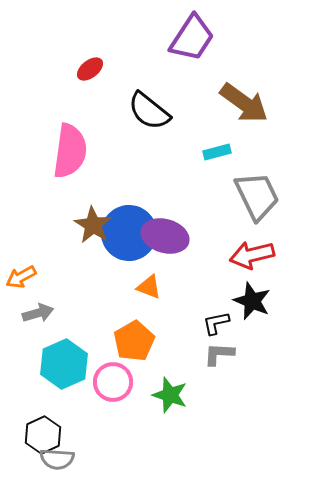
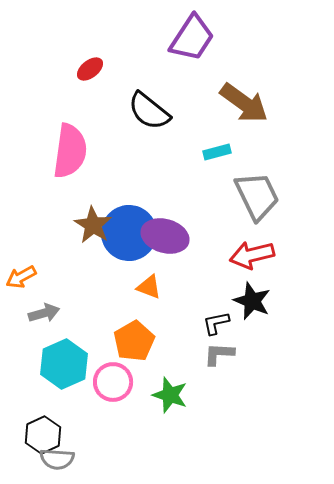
gray arrow: moved 6 px right
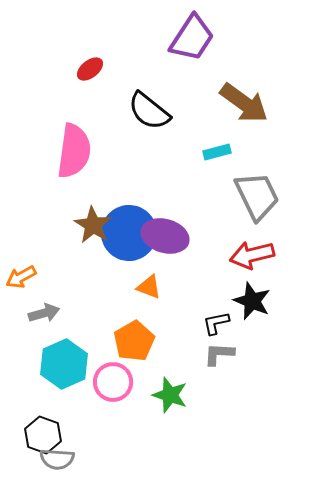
pink semicircle: moved 4 px right
black hexagon: rotated 15 degrees counterclockwise
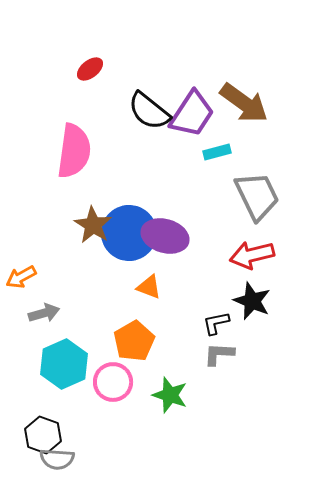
purple trapezoid: moved 76 px down
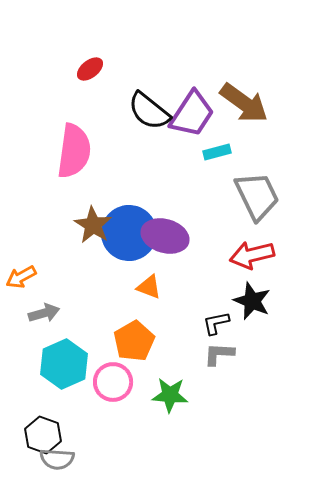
green star: rotated 15 degrees counterclockwise
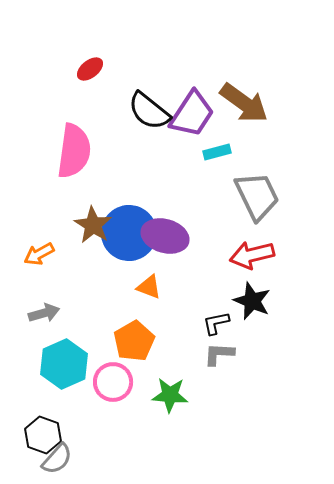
orange arrow: moved 18 px right, 23 px up
gray semicircle: rotated 52 degrees counterclockwise
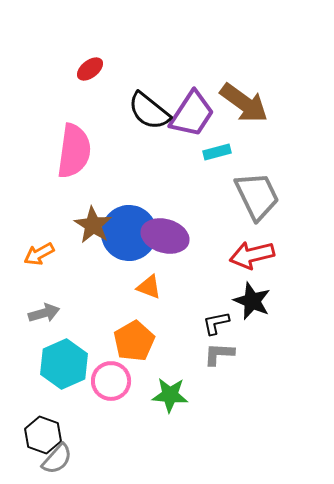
pink circle: moved 2 px left, 1 px up
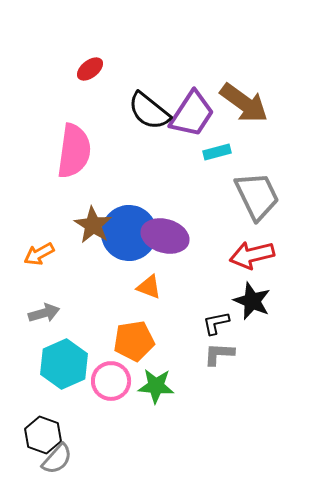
orange pentagon: rotated 21 degrees clockwise
green star: moved 14 px left, 9 px up
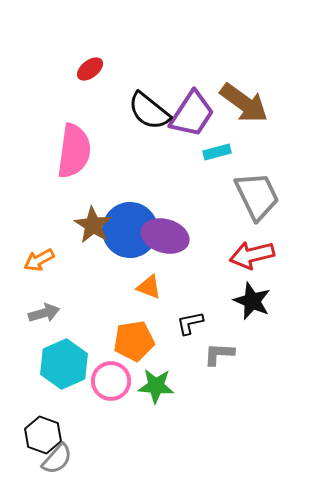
blue circle: moved 1 px right, 3 px up
orange arrow: moved 6 px down
black L-shape: moved 26 px left
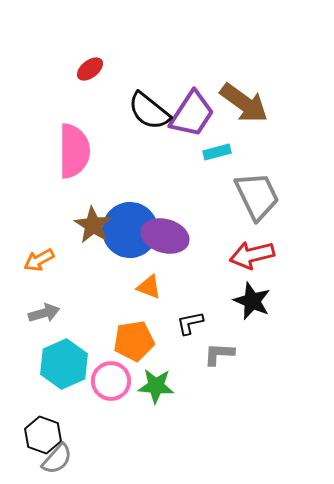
pink semicircle: rotated 8 degrees counterclockwise
